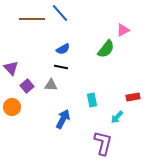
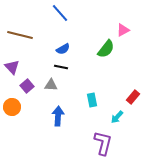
brown line: moved 12 px left, 16 px down; rotated 15 degrees clockwise
purple triangle: moved 1 px right, 1 px up
red rectangle: rotated 40 degrees counterclockwise
blue arrow: moved 5 px left, 3 px up; rotated 24 degrees counterclockwise
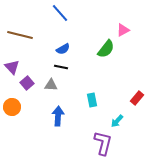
purple square: moved 3 px up
red rectangle: moved 4 px right, 1 px down
cyan arrow: moved 4 px down
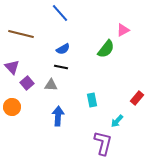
brown line: moved 1 px right, 1 px up
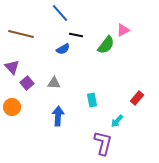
green semicircle: moved 4 px up
black line: moved 15 px right, 32 px up
gray triangle: moved 3 px right, 2 px up
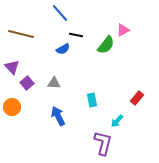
blue arrow: rotated 30 degrees counterclockwise
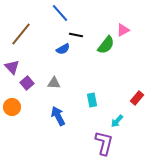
brown line: rotated 65 degrees counterclockwise
purple L-shape: moved 1 px right
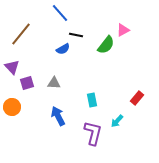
purple square: rotated 24 degrees clockwise
purple L-shape: moved 11 px left, 10 px up
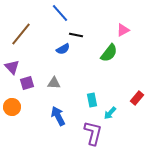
green semicircle: moved 3 px right, 8 px down
cyan arrow: moved 7 px left, 8 px up
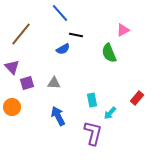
green semicircle: rotated 120 degrees clockwise
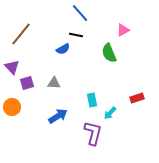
blue line: moved 20 px right
red rectangle: rotated 32 degrees clockwise
blue arrow: rotated 84 degrees clockwise
